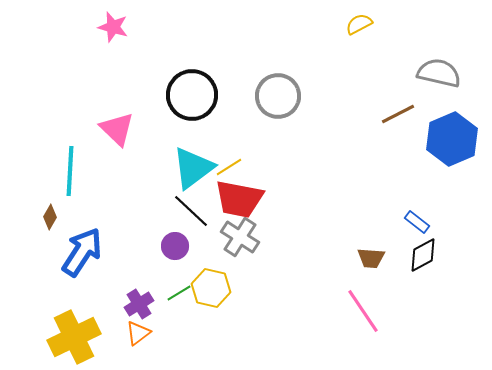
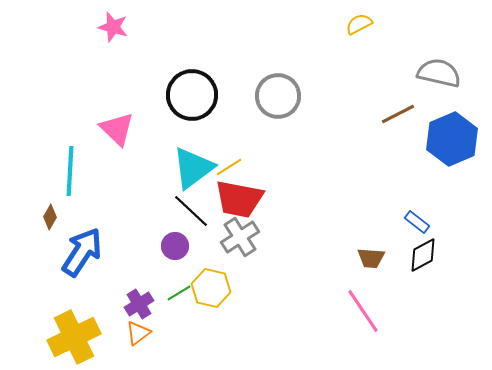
gray cross: rotated 24 degrees clockwise
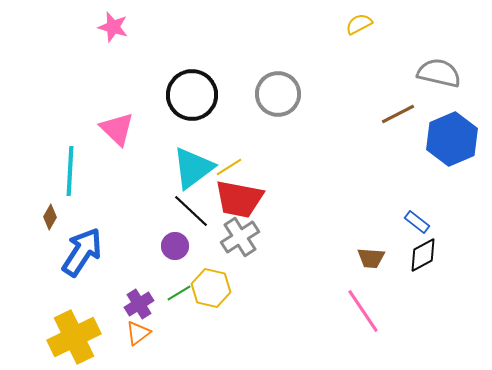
gray circle: moved 2 px up
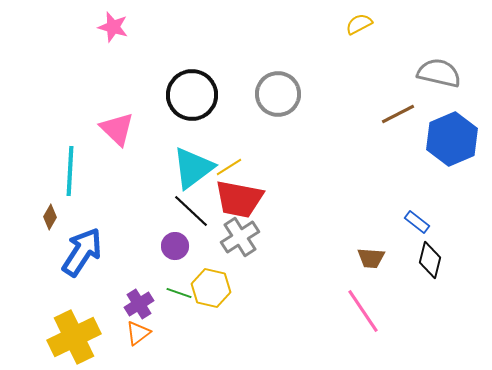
black diamond: moved 7 px right, 5 px down; rotated 48 degrees counterclockwise
green line: rotated 50 degrees clockwise
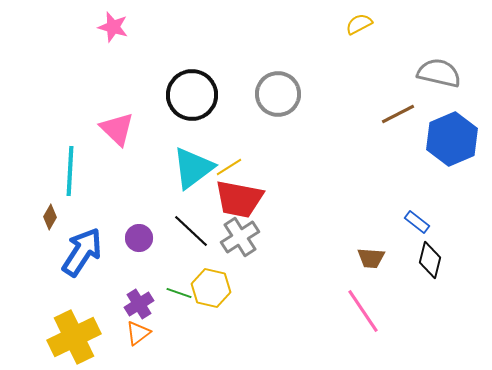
black line: moved 20 px down
purple circle: moved 36 px left, 8 px up
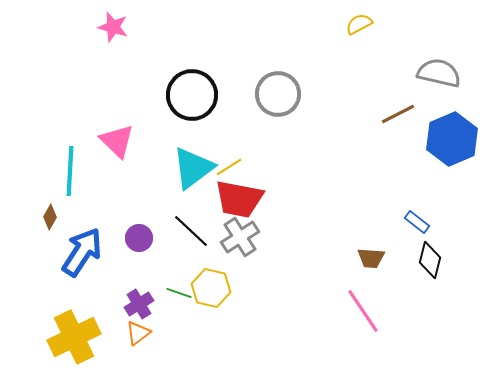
pink triangle: moved 12 px down
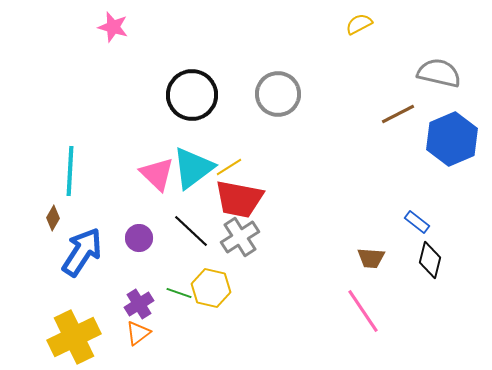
pink triangle: moved 40 px right, 33 px down
brown diamond: moved 3 px right, 1 px down
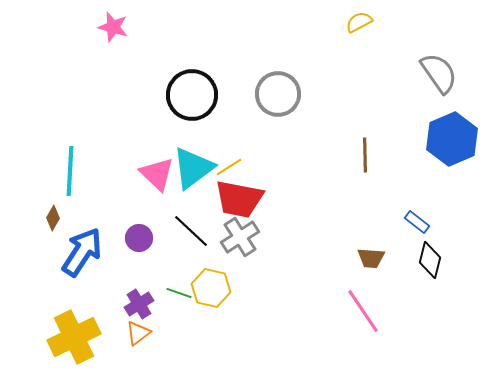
yellow semicircle: moved 2 px up
gray semicircle: rotated 42 degrees clockwise
brown line: moved 33 px left, 41 px down; rotated 64 degrees counterclockwise
